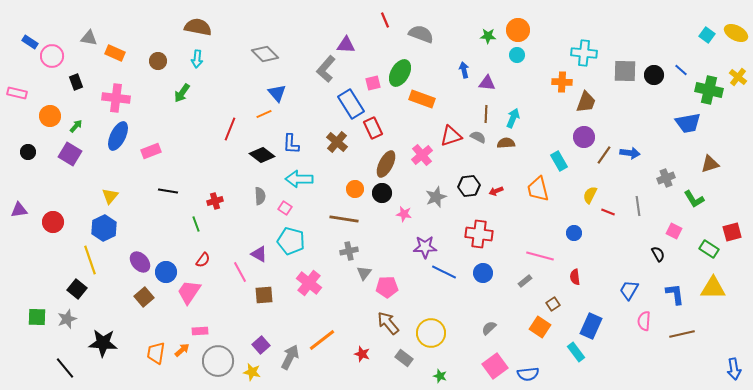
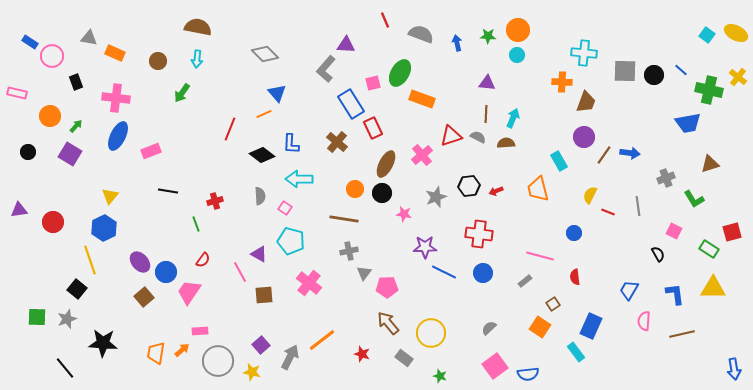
blue arrow at (464, 70): moved 7 px left, 27 px up
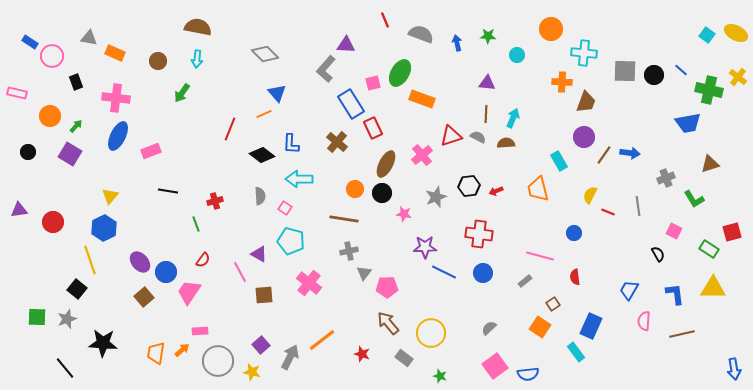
orange circle at (518, 30): moved 33 px right, 1 px up
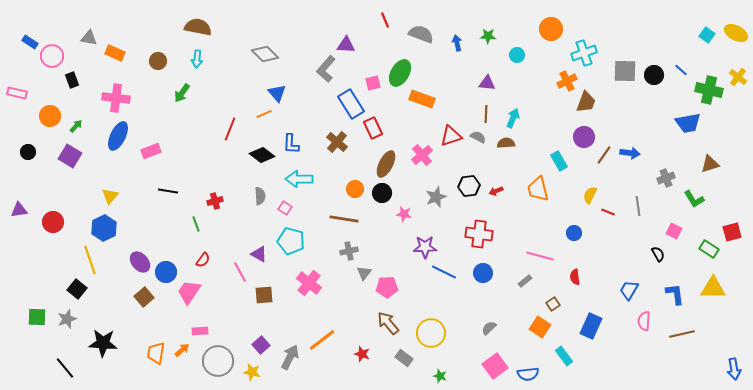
cyan cross at (584, 53): rotated 25 degrees counterclockwise
black rectangle at (76, 82): moved 4 px left, 2 px up
orange cross at (562, 82): moved 5 px right, 1 px up; rotated 30 degrees counterclockwise
purple square at (70, 154): moved 2 px down
cyan rectangle at (576, 352): moved 12 px left, 4 px down
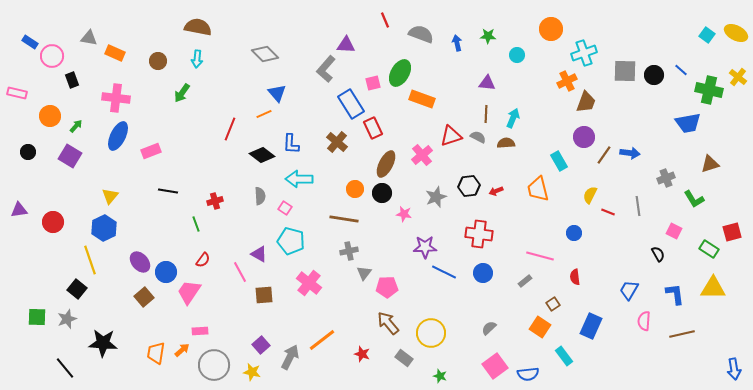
gray circle at (218, 361): moved 4 px left, 4 px down
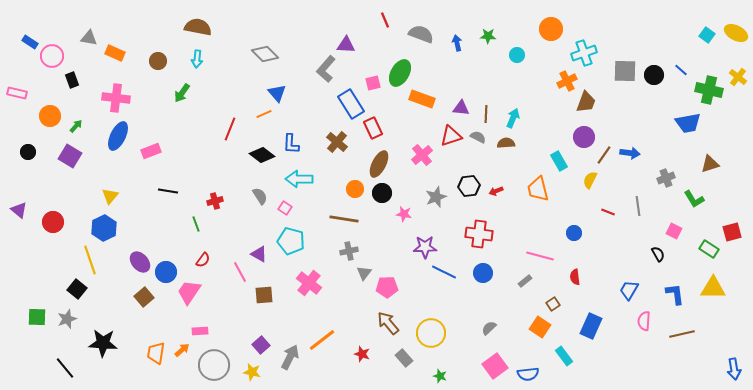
purple triangle at (487, 83): moved 26 px left, 25 px down
brown ellipse at (386, 164): moved 7 px left
yellow semicircle at (590, 195): moved 15 px up
gray semicircle at (260, 196): rotated 30 degrees counterclockwise
purple triangle at (19, 210): rotated 48 degrees clockwise
gray rectangle at (404, 358): rotated 12 degrees clockwise
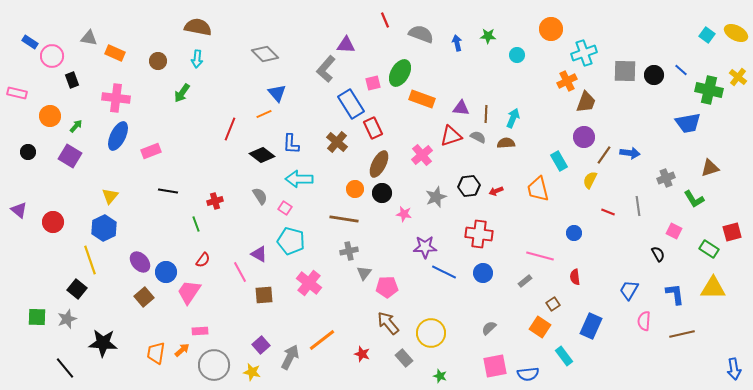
brown triangle at (710, 164): moved 4 px down
pink square at (495, 366): rotated 25 degrees clockwise
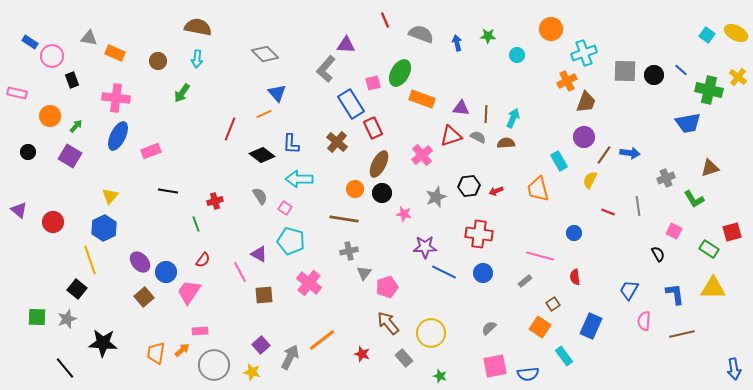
pink pentagon at (387, 287): rotated 15 degrees counterclockwise
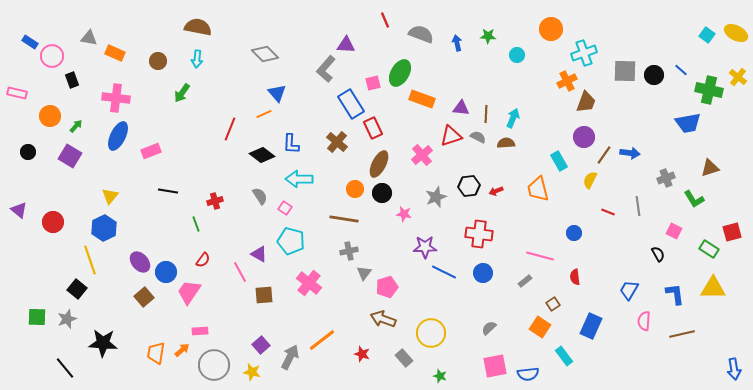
brown arrow at (388, 323): moved 5 px left, 4 px up; rotated 30 degrees counterclockwise
